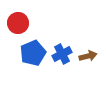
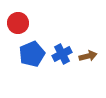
blue pentagon: moved 1 px left, 1 px down
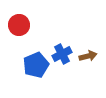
red circle: moved 1 px right, 2 px down
blue pentagon: moved 4 px right, 11 px down
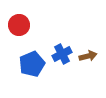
blue pentagon: moved 4 px left, 1 px up
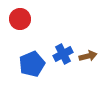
red circle: moved 1 px right, 6 px up
blue cross: moved 1 px right
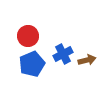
red circle: moved 8 px right, 17 px down
brown arrow: moved 1 px left, 4 px down
